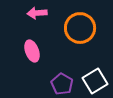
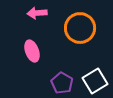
purple pentagon: moved 1 px up
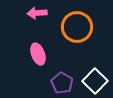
orange circle: moved 3 px left, 1 px up
pink ellipse: moved 6 px right, 3 px down
white square: rotated 15 degrees counterclockwise
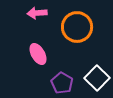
pink ellipse: rotated 10 degrees counterclockwise
white square: moved 2 px right, 3 px up
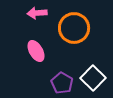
orange circle: moved 3 px left, 1 px down
pink ellipse: moved 2 px left, 3 px up
white square: moved 4 px left
